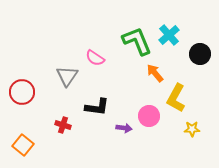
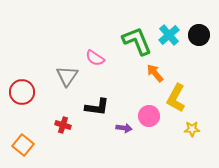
black circle: moved 1 px left, 19 px up
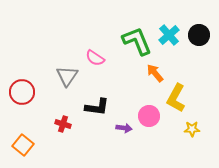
red cross: moved 1 px up
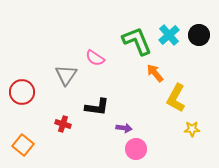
gray triangle: moved 1 px left, 1 px up
pink circle: moved 13 px left, 33 px down
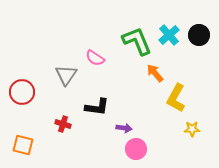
orange square: rotated 25 degrees counterclockwise
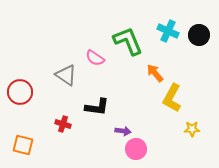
cyan cross: moved 1 px left, 4 px up; rotated 25 degrees counterclockwise
green L-shape: moved 9 px left
gray triangle: rotated 30 degrees counterclockwise
red circle: moved 2 px left
yellow L-shape: moved 4 px left
purple arrow: moved 1 px left, 3 px down
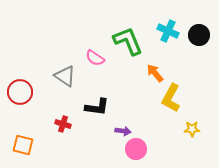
gray triangle: moved 1 px left, 1 px down
yellow L-shape: moved 1 px left
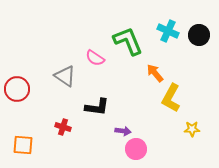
red circle: moved 3 px left, 3 px up
red cross: moved 3 px down
orange square: rotated 10 degrees counterclockwise
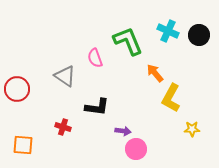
pink semicircle: rotated 36 degrees clockwise
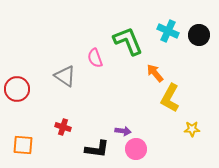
yellow L-shape: moved 1 px left
black L-shape: moved 42 px down
